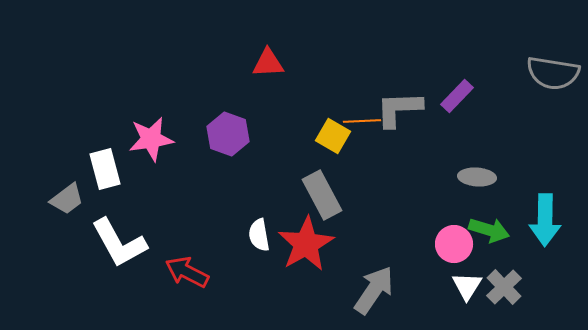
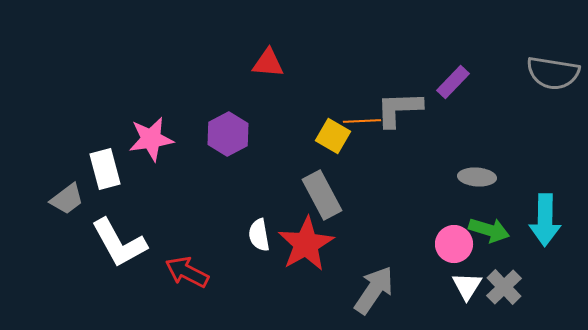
red triangle: rotated 8 degrees clockwise
purple rectangle: moved 4 px left, 14 px up
purple hexagon: rotated 12 degrees clockwise
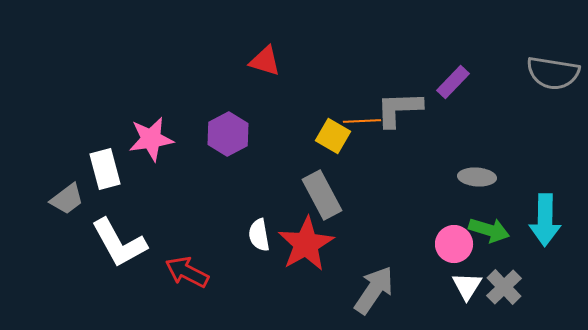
red triangle: moved 3 px left, 2 px up; rotated 12 degrees clockwise
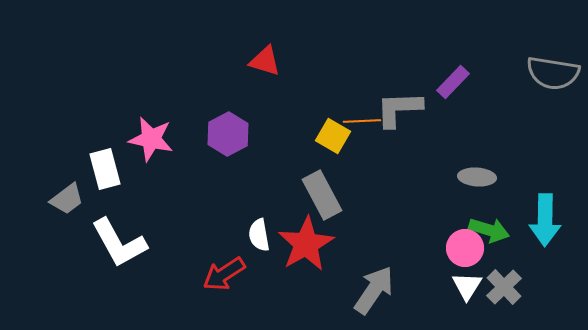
pink star: rotated 21 degrees clockwise
pink circle: moved 11 px right, 4 px down
red arrow: moved 37 px right, 2 px down; rotated 60 degrees counterclockwise
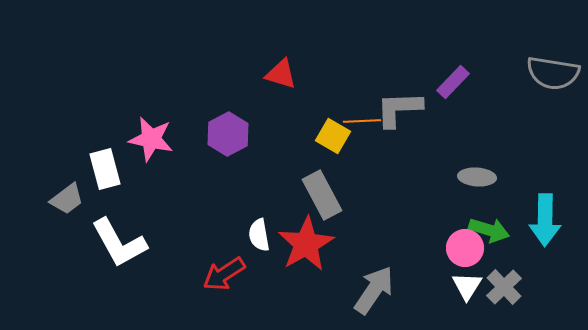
red triangle: moved 16 px right, 13 px down
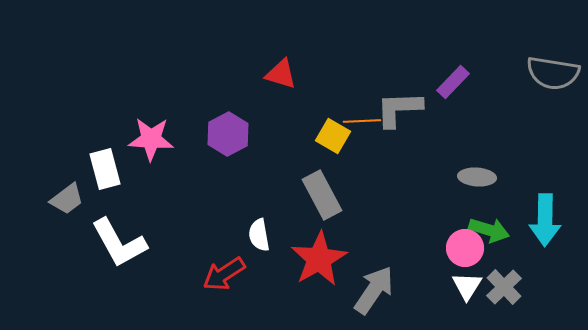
pink star: rotated 9 degrees counterclockwise
red star: moved 13 px right, 15 px down
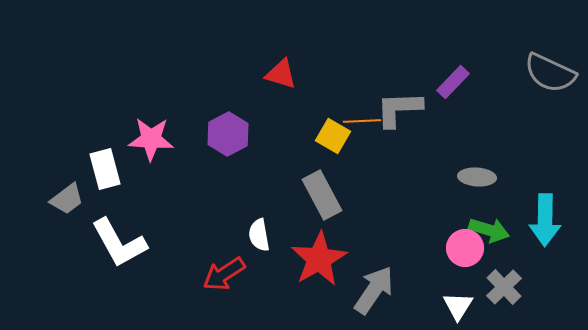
gray semicircle: moved 3 px left; rotated 16 degrees clockwise
white triangle: moved 9 px left, 20 px down
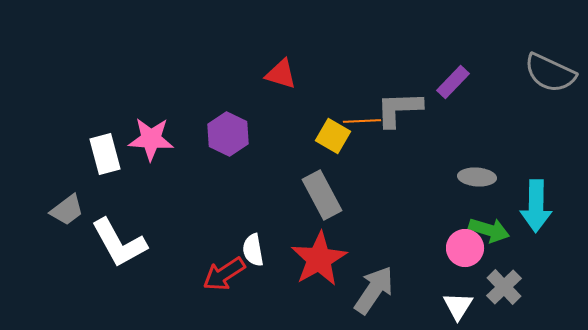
purple hexagon: rotated 6 degrees counterclockwise
white rectangle: moved 15 px up
gray trapezoid: moved 11 px down
cyan arrow: moved 9 px left, 14 px up
white semicircle: moved 6 px left, 15 px down
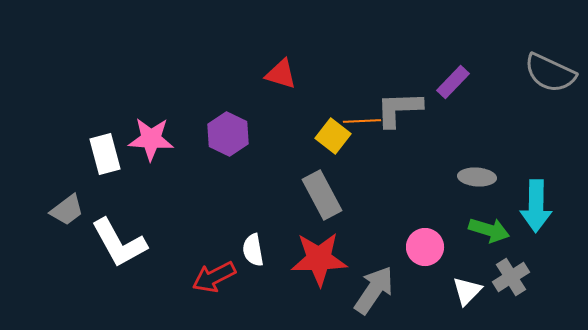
yellow square: rotated 8 degrees clockwise
pink circle: moved 40 px left, 1 px up
red star: rotated 28 degrees clockwise
red arrow: moved 10 px left, 3 px down; rotated 6 degrees clockwise
gray cross: moved 7 px right, 10 px up; rotated 12 degrees clockwise
white triangle: moved 9 px right, 15 px up; rotated 12 degrees clockwise
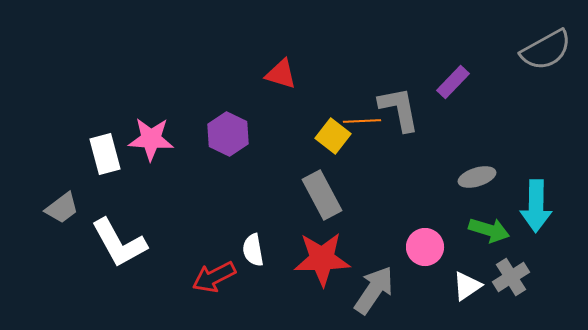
gray semicircle: moved 4 px left, 23 px up; rotated 54 degrees counterclockwise
gray L-shape: rotated 81 degrees clockwise
gray ellipse: rotated 21 degrees counterclockwise
gray trapezoid: moved 5 px left, 2 px up
red star: moved 3 px right
white triangle: moved 5 px up; rotated 12 degrees clockwise
